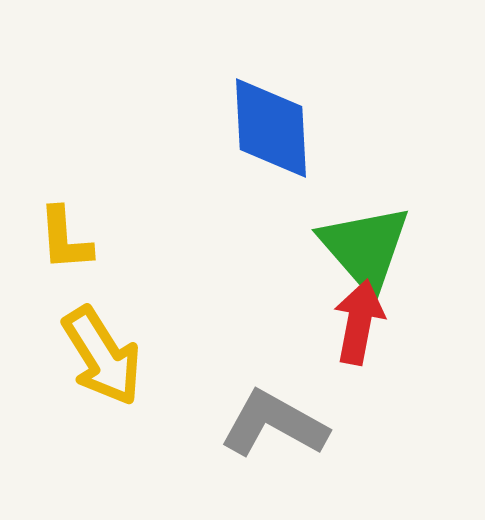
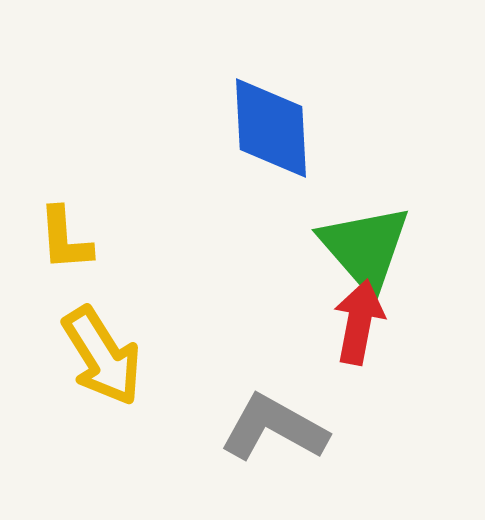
gray L-shape: moved 4 px down
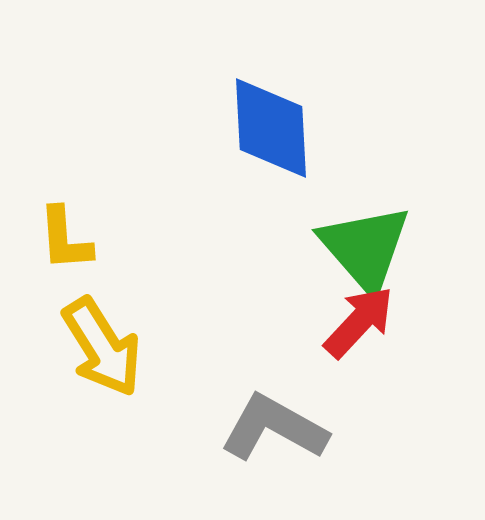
red arrow: rotated 32 degrees clockwise
yellow arrow: moved 9 px up
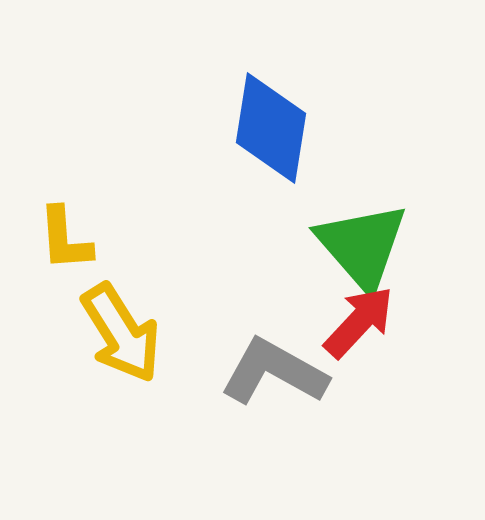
blue diamond: rotated 12 degrees clockwise
green triangle: moved 3 px left, 2 px up
yellow arrow: moved 19 px right, 14 px up
gray L-shape: moved 56 px up
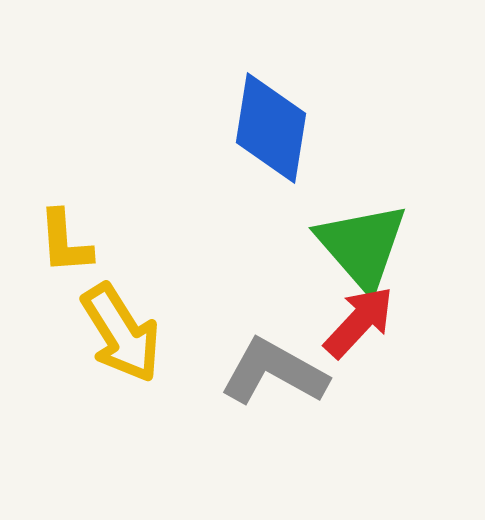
yellow L-shape: moved 3 px down
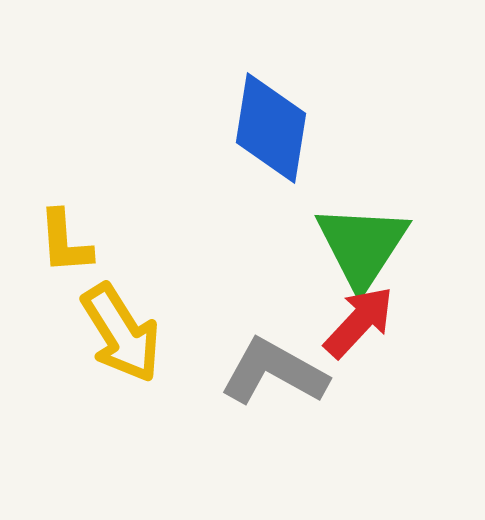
green triangle: rotated 14 degrees clockwise
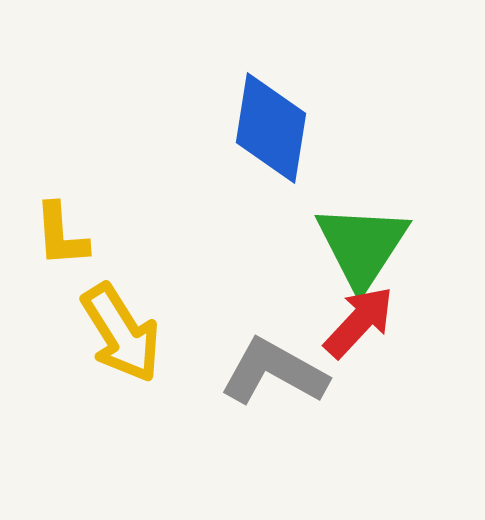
yellow L-shape: moved 4 px left, 7 px up
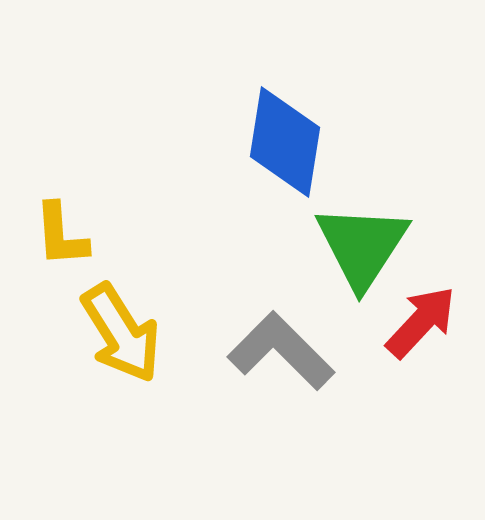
blue diamond: moved 14 px right, 14 px down
red arrow: moved 62 px right
gray L-shape: moved 7 px right, 21 px up; rotated 16 degrees clockwise
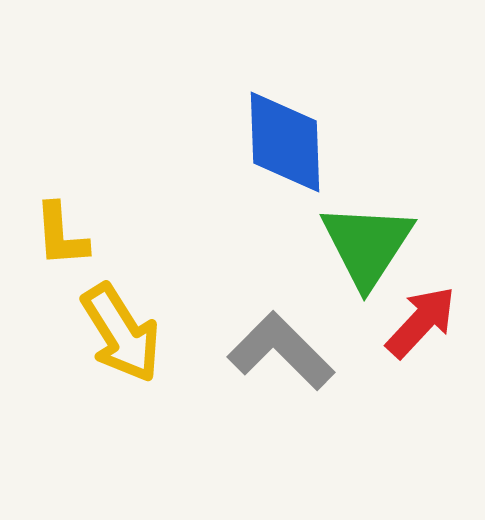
blue diamond: rotated 11 degrees counterclockwise
green triangle: moved 5 px right, 1 px up
